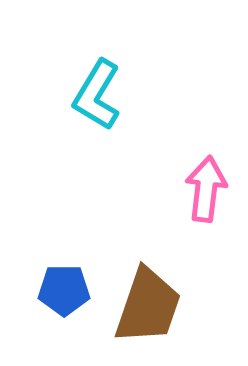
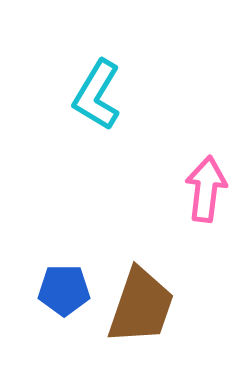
brown trapezoid: moved 7 px left
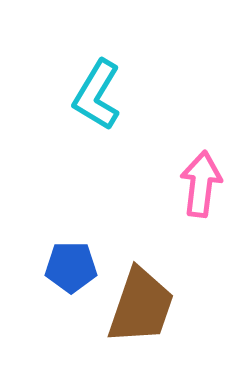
pink arrow: moved 5 px left, 5 px up
blue pentagon: moved 7 px right, 23 px up
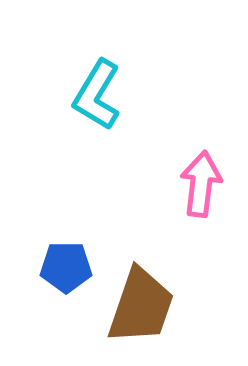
blue pentagon: moved 5 px left
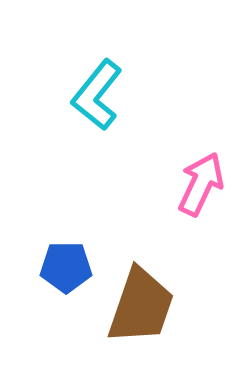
cyan L-shape: rotated 8 degrees clockwise
pink arrow: rotated 18 degrees clockwise
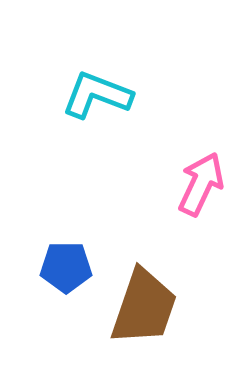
cyan L-shape: rotated 72 degrees clockwise
brown trapezoid: moved 3 px right, 1 px down
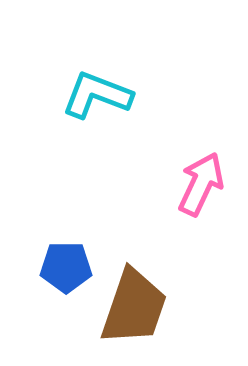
brown trapezoid: moved 10 px left
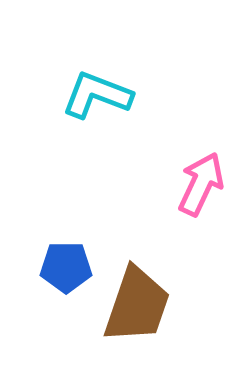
brown trapezoid: moved 3 px right, 2 px up
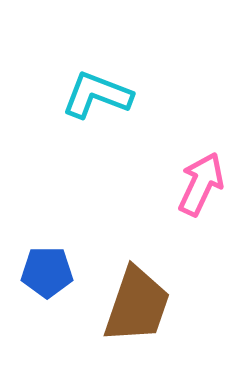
blue pentagon: moved 19 px left, 5 px down
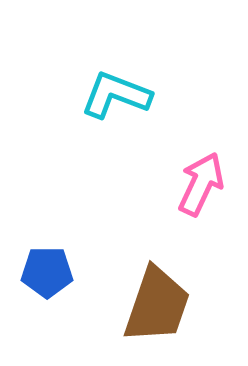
cyan L-shape: moved 19 px right
brown trapezoid: moved 20 px right
